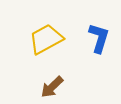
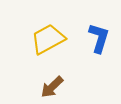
yellow trapezoid: moved 2 px right
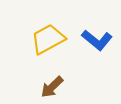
blue L-shape: moved 2 px left, 2 px down; rotated 112 degrees clockwise
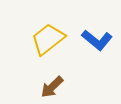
yellow trapezoid: rotated 9 degrees counterclockwise
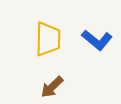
yellow trapezoid: rotated 129 degrees clockwise
